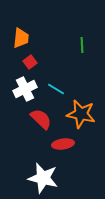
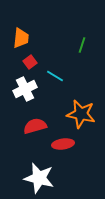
green line: rotated 21 degrees clockwise
cyan line: moved 1 px left, 13 px up
red semicircle: moved 6 px left, 7 px down; rotated 60 degrees counterclockwise
white star: moved 4 px left
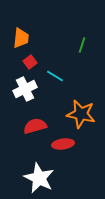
white star: rotated 12 degrees clockwise
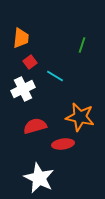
white cross: moved 2 px left
orange star: moved 1 px left, 3 px down
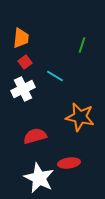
red square: moved 5 px left
red semicircle: moved 10 px down
red ellipse: moved 6 px right, 19 px down
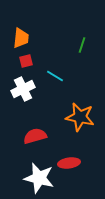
red square: moved 1 px right, 1 px up; rotated 24 degrees clockwise
white star: rotated 12 degrees counterclockwise
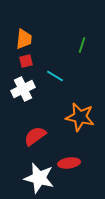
orange trapezoid: moved 3 px right, 1 px down
red semicircle: rotated 20 degrees counterclockwise
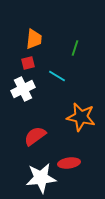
orange trapezoid: moved 10 px right
green line: moved 7 px left, 3 px down
red square: moved 2 px right, 2 px down
cyan line: moved 2 px right
orange star: moved 1 px right
white star: moved 2 px right; rotated 20 degrees counterclockwise
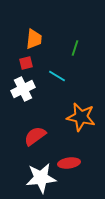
red square: moved 2 px left
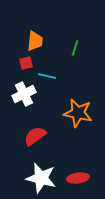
orange trapezoid: moved 1 px right, 2 px down
cyan line: moved 10 px left; rotated 18 degrees counterclockwise
white cross: moved 1 px right, 5 px down
orange star: moved 3 px left, 4 px up
red ellipse: moved 9 px right, 15 px down
white star: rotated 20 degrees clockwise
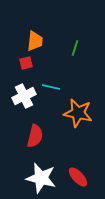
cyan line: moved 4 px right, 11 px down
white cross: moved 2 px down
red semicircle: rotated 140 degrees clockwise
red ellipse: moved 1 px up; rotated 55 degrees clockwise
